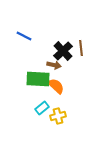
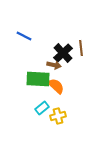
black cross: moved 2 px down
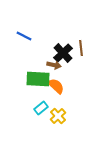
cyan rectangle: moved 1 px left
yellow cross: rotated 28 degrees counterclockwise
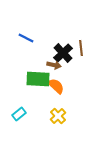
blue line: moved 2 px right, 2 px down
cyan rectangle: moved 22 px left, 6 px down
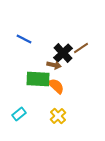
blue line: moved 2 px left, 1 px down
brown line: rotated 63 degrees clockwise
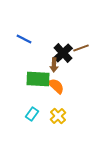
brown line: rotated 14 degrees clockwise
brown arrow: rotated 80 degrees clockwise
cyan rectangle: moved 13 px right; rotated 16 degrees counterclockwise
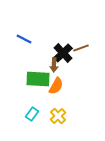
orange semicircle: rotated 78 degrees clockwise
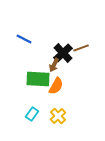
brown arrow: rotated 24 degrees clockwise
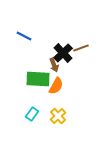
blue line: moved 3 px up
brown arrow: rotated 48 degrees counterclockwise
